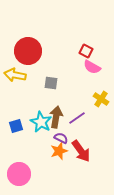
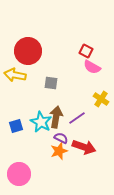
red arrow: moved 3 px right, 4 px up; rotated 35 degrees counterclockwise
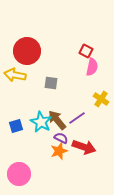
red circle: moved 1 px left
pink semicircle: rotated 108 degrees counterclockwise
brown arrow: moved 1 px right, 3 px down; rotated 50 degrees counterclockwise
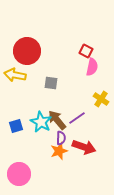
purple semicircle: rotated 64 degrees clockwise
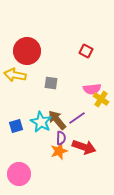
pink semicircle: moved 22 px down; rotated 72 degrees clockwise
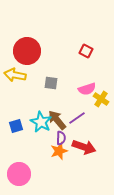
pink semicircle: moved 5 px left; rotated 12 degrees counterclockwise
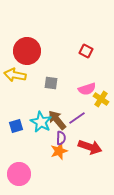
red arrow: moved 6 px right
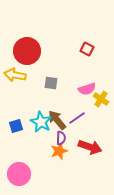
red square: moved 1 px right, 2 px up
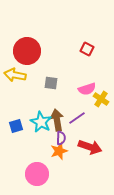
brown arrow: rotated 30 degrees clockwise
pink circle: moved 18 px right
